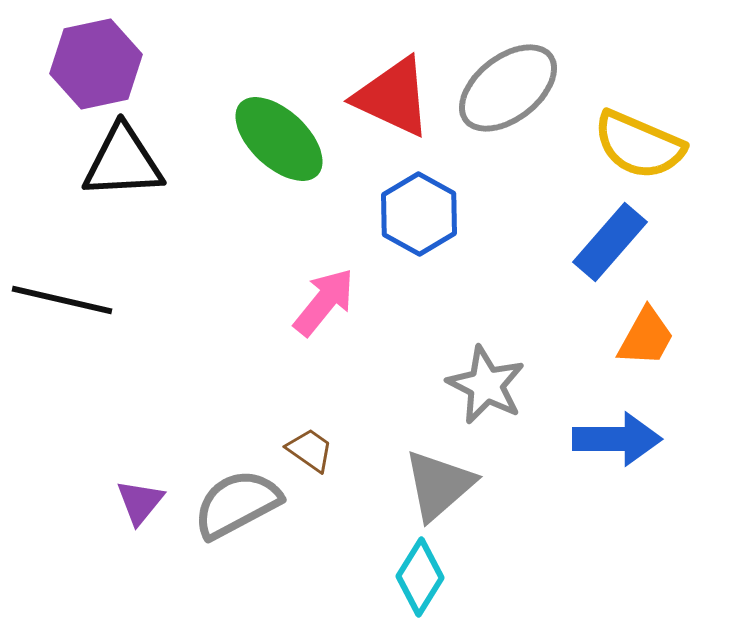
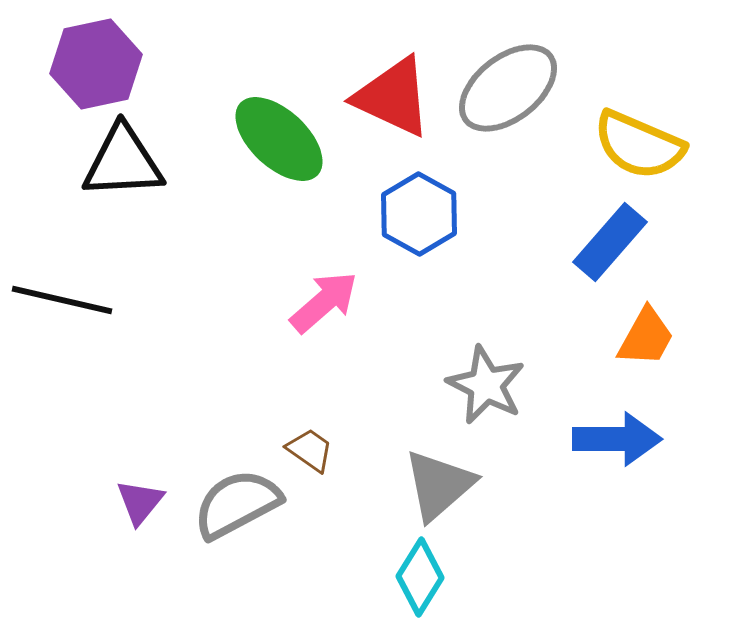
pink arrow: rotated 10 degrees clockwise
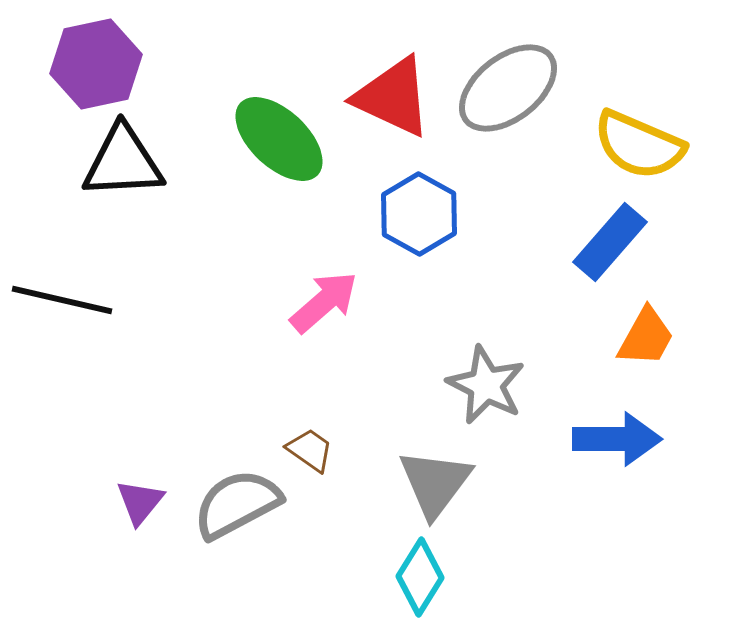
gray triangle: moved 4 px left, 2 px up; rotated 12 degrees counterclockwise
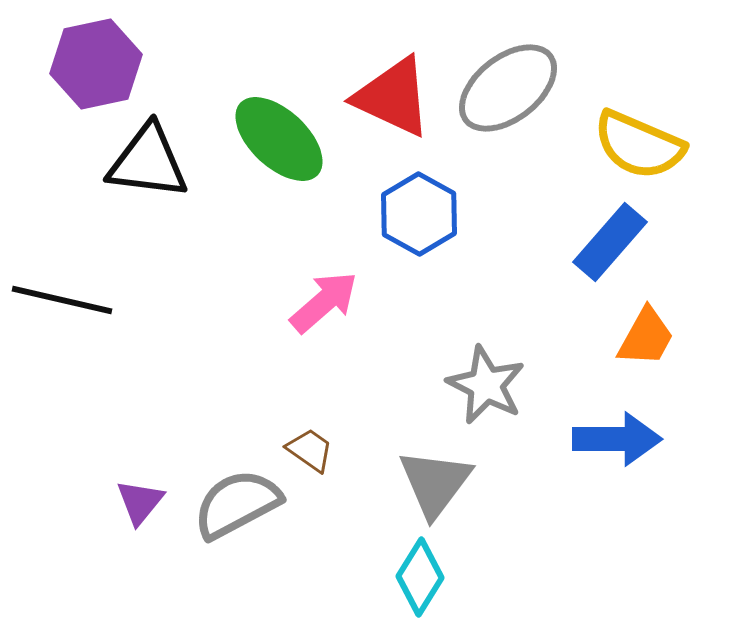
black triangle: moved 25 px right; rotated 10 degrees clockwise
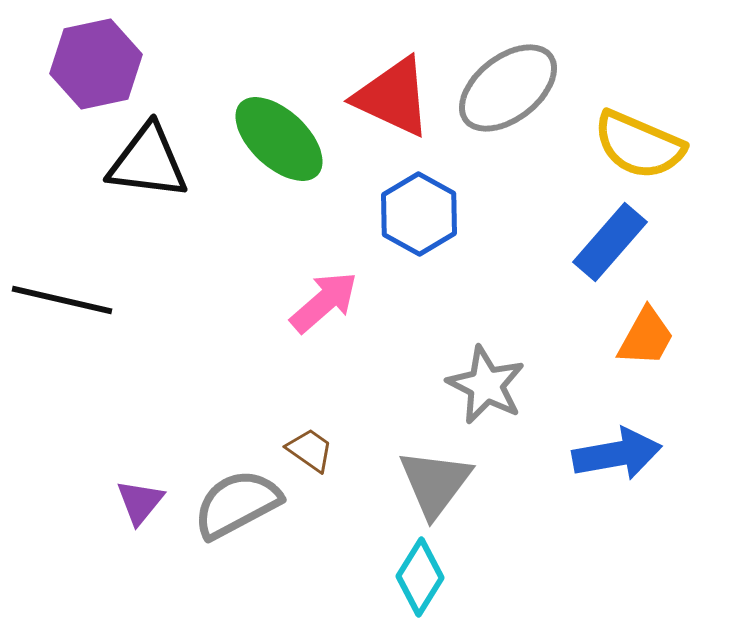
blue arrow: moved 15 px down; rotated 10 degrees counterclockwise
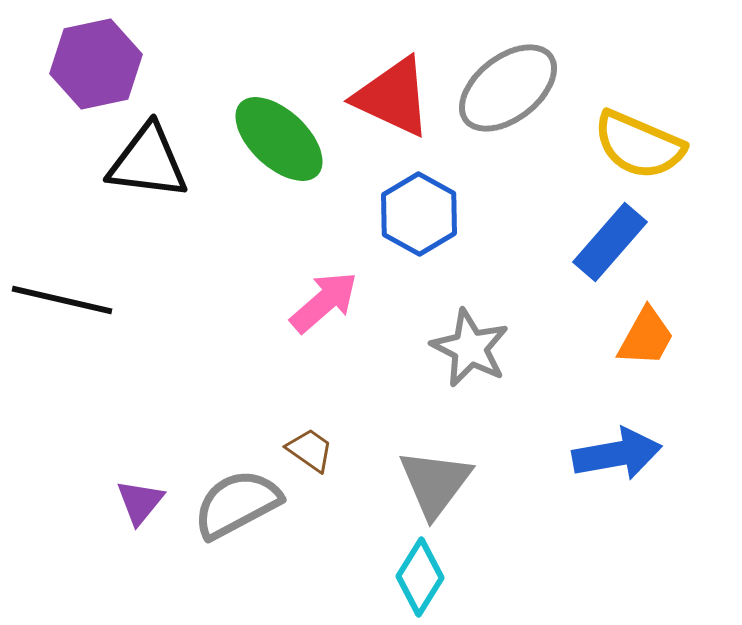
gray star: moved 16 px left, 37 px up
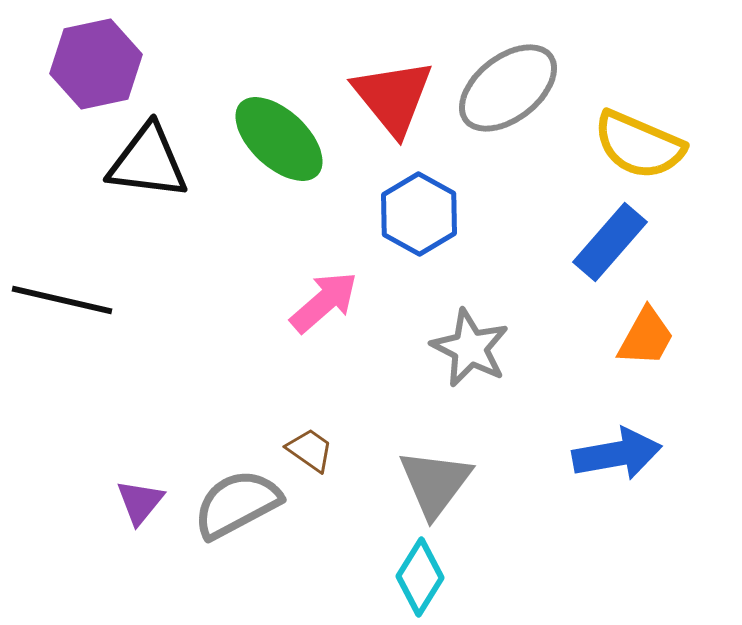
red triangle: rotated 26 degrees clockwise
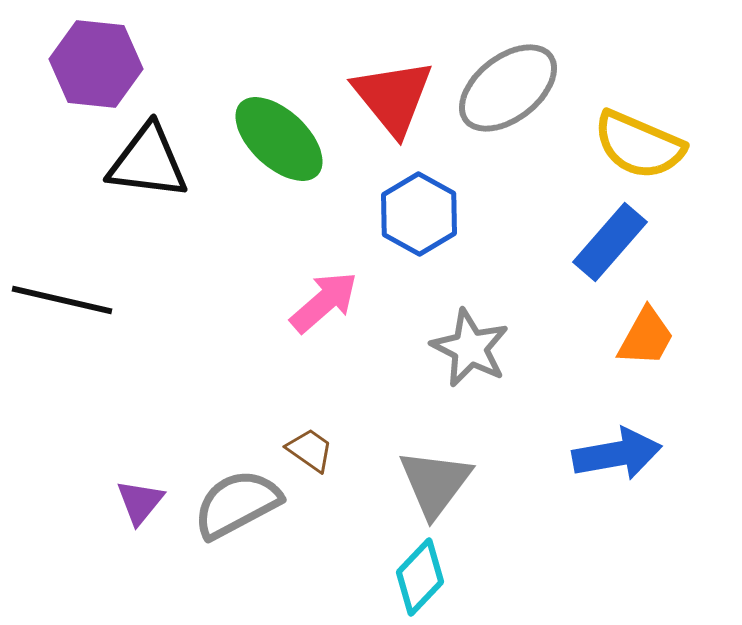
purple hexagon: rotated 18 degrees clockwise
cyan diamond: rotated 12 degrees clockwise
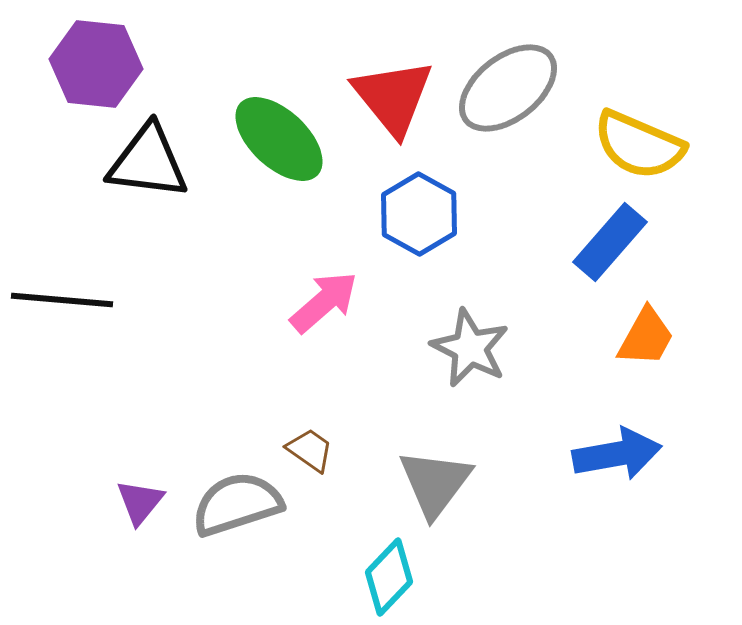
black line: rotated 8 degrees counterclockwise
gray semicircle: rotated 10 degrees clockwise
cyan diamond: moved 31 px left
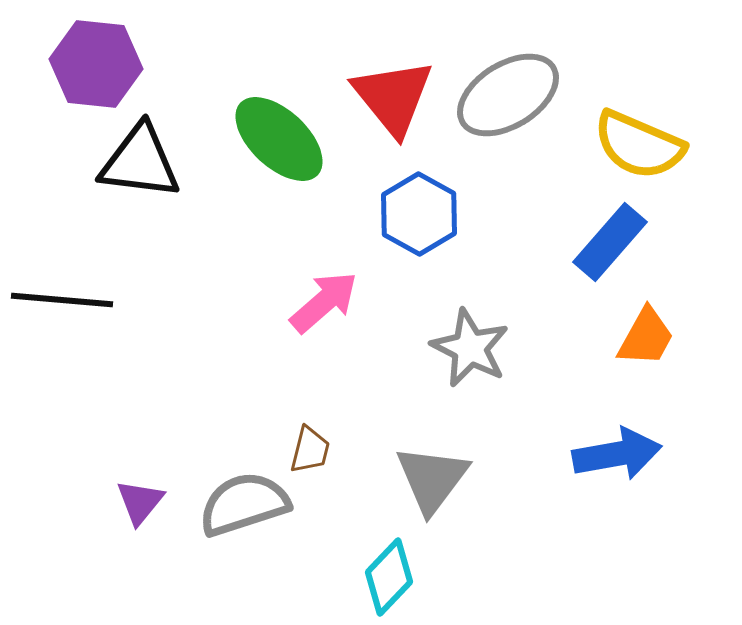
gray ellipse: moved 7 px down; rotated 6 degrees clockwise
black triangle: moved 8 px left
brown trapezoid: rotated 69 degrees clockwise
gray triangle: moved 3 px left, 4 px up
gray semicircle: moved 7 px right
